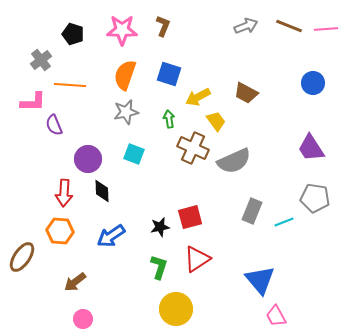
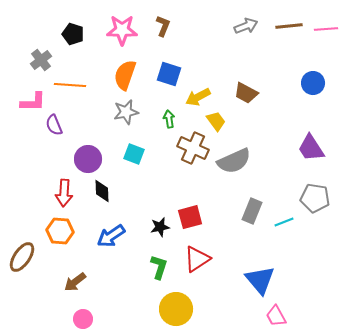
brown line: rotated 28 degrees counterclockwise
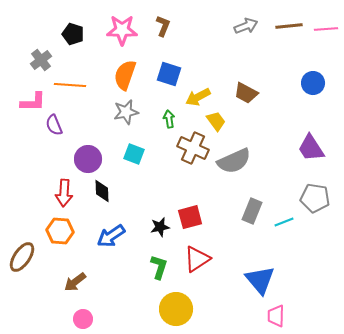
pink trapezoid: rotated 30 degrees clockwise
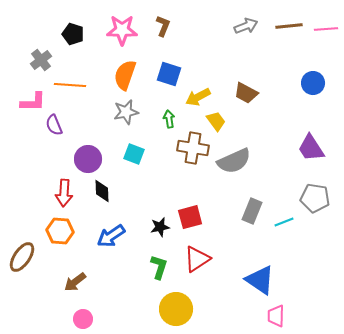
brown cross: rotated 16 degrees counterclockwise
blue triangle: rotated 16 degrees counterclockwise
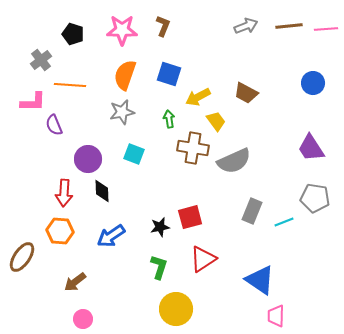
gray star: moved 4 px left
red triangle: moved 6 px right
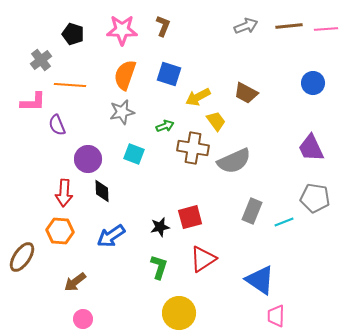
green arrow: moved 4 px left, 7 px down; rotated 78 degrees clockwise
purple semicircle: moved 3 px right
purple trapezoid: rotated 8 degrees clockwise
yellow circle: moved 3 px right, 4 px down
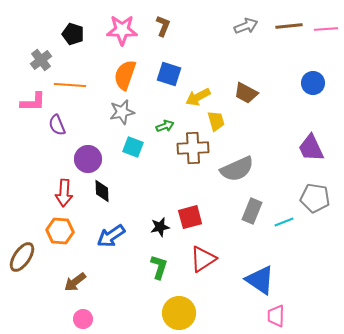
yellow trapezoid: rotated 20 degrees clockwise
brown cross: rotated 12 degrees counterclockwise
cyan square: moved 1 px left, 7 px up
gray semicircle: moved 3 px right, 8 px down
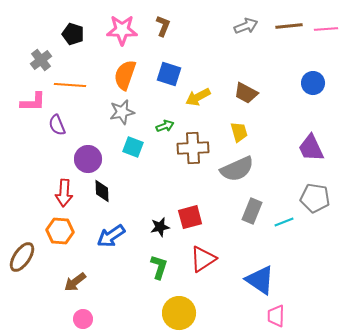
yellow trapezoid: moved 23 px right, 11 px down
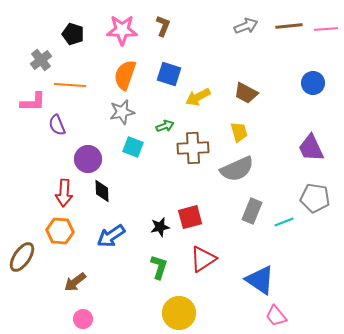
pink trapezoid: rotated 40 degrees counterclockwise
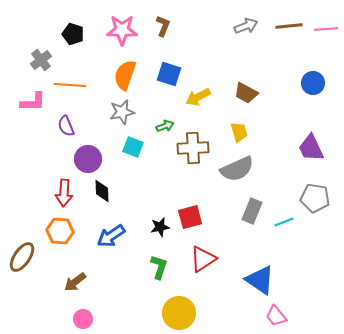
purple semicircle: moved 9 px right, 1 px down
